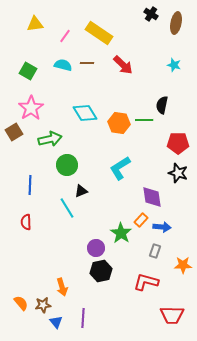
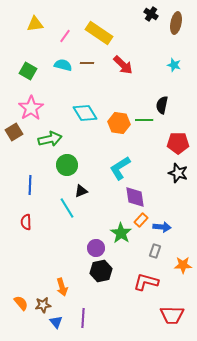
purple diamond: moved 17 px left
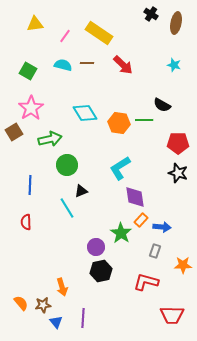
black semicircle: rotated 72 degrees counterclockwise
purple circle: moved 1 px up
